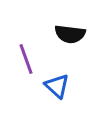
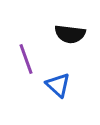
blue triangle: moved 1 px right, 1 px up
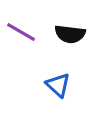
purple line: moved 5 px left, 27 px up; rotated 40 degrees counterclockwise
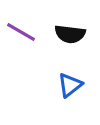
blue triangle: moved 12 px right; rotated 40 degrees clockwise
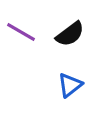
black semicircle: rotated 44 degrees counterclockwise
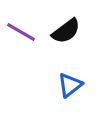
black semicircle: moved 4 px left, 3 px up
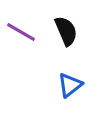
black semicircle: rotated 76 degrees counterclockwise
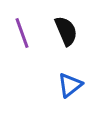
purple line: moved 1 px right, 1 px down; rotated 40 degrees clockwise
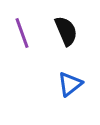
blue triangle: moved 1 px up
